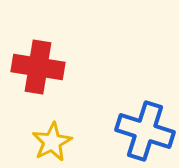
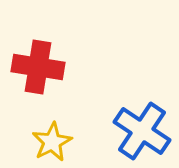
blue cross: moved 3 px left; rotated 16 degrees clockwise
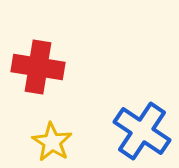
yellow star: rotated 12 degrees counterclockwise
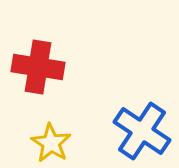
yellow star: moved 1 px left, 1 px down
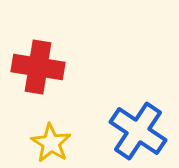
blue cross: moved 4 px left
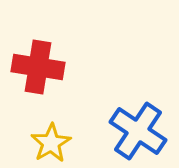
yellow star: rotated 9 degrees clockwise
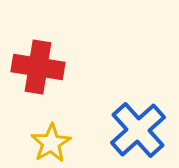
blue cross: moved 1 px up; rotated 14 degrees clockwise
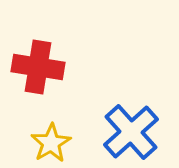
blue cross: moved 7 px left, 2 px down
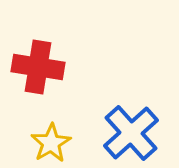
blue cross: moved 1 px down
